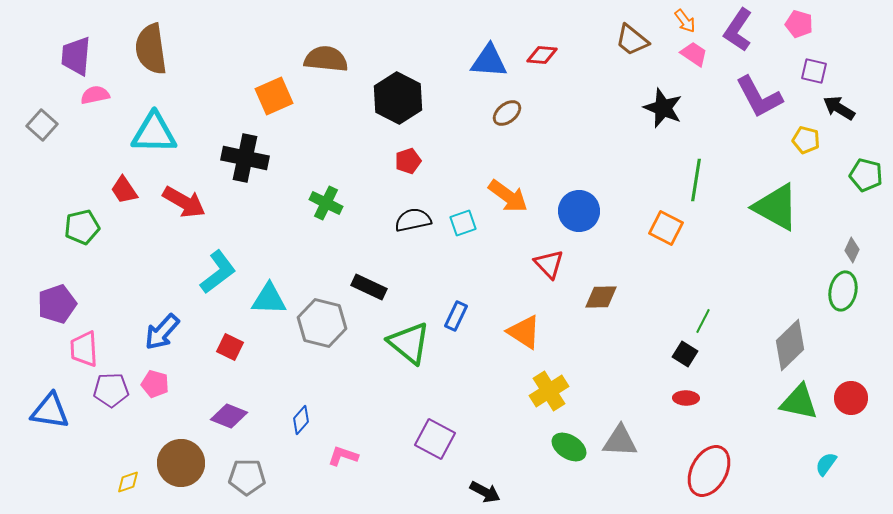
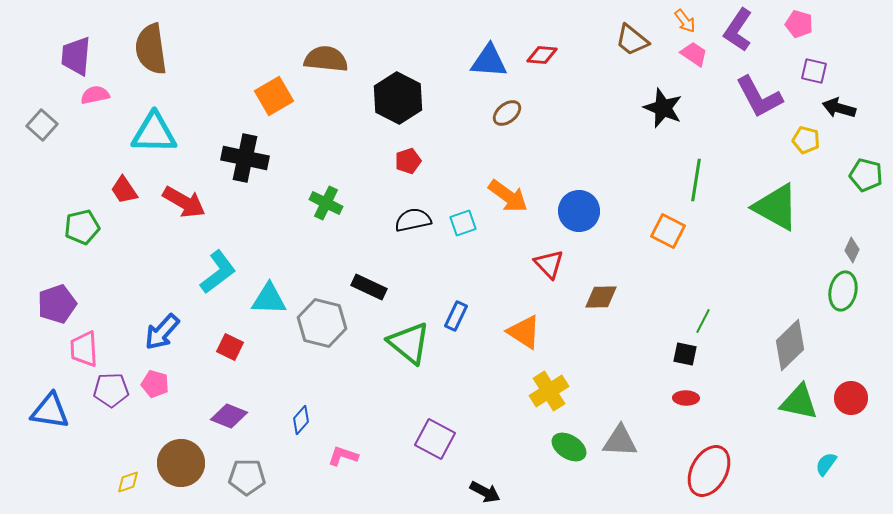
orange square at (274, 96): rotated 6 degrees counterclockwise
black arrow at (839, 108): rotated 16 degrees counterclockwise
orange square at (666, 228): moved 2 px right, 3 px down
black square at (685, 354): rotated 20 degrees counterclockwise
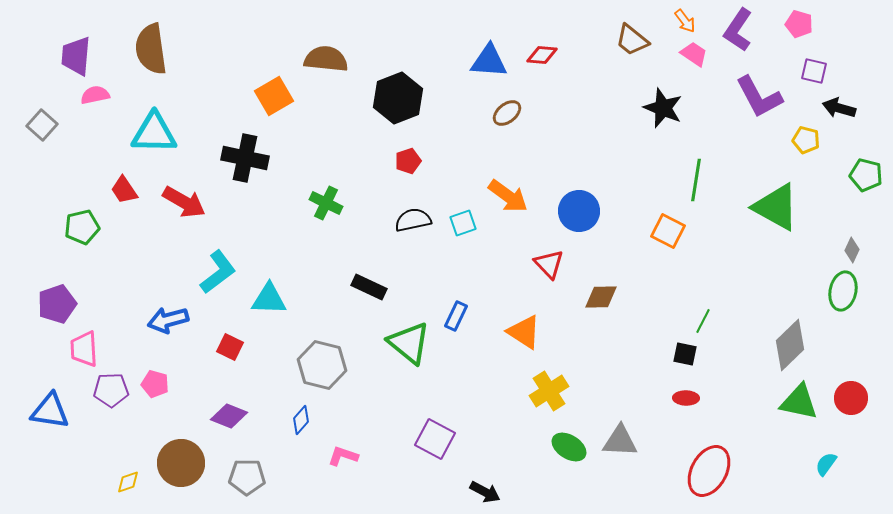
black hexagon at (398, 98): rotated 12 degrees clockwise
gray hexagon at (322, 323): moved 42 px down
blue arrow at (162, 332): moved 6 px right, 12 px up; rotated 33 degrees clockwise
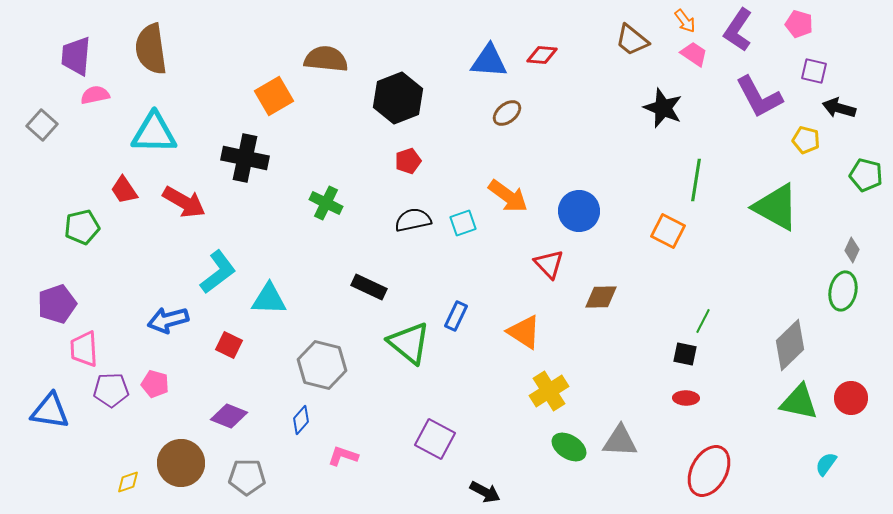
red square at (230, 347): moved 1 px left, 2 px up
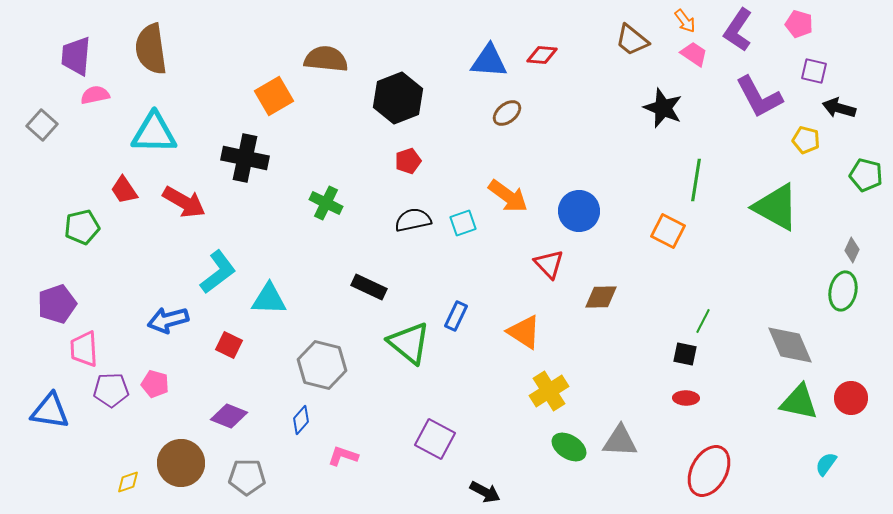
gray diamond at (790, 345): rotated 69 degrees counterclockwise
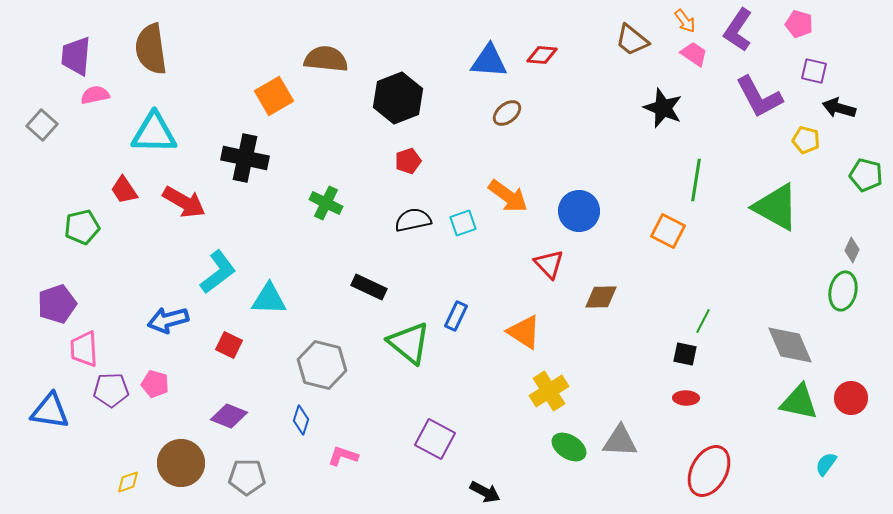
blue diamond at (301, 420): rotated 24 degrees counterclockwise
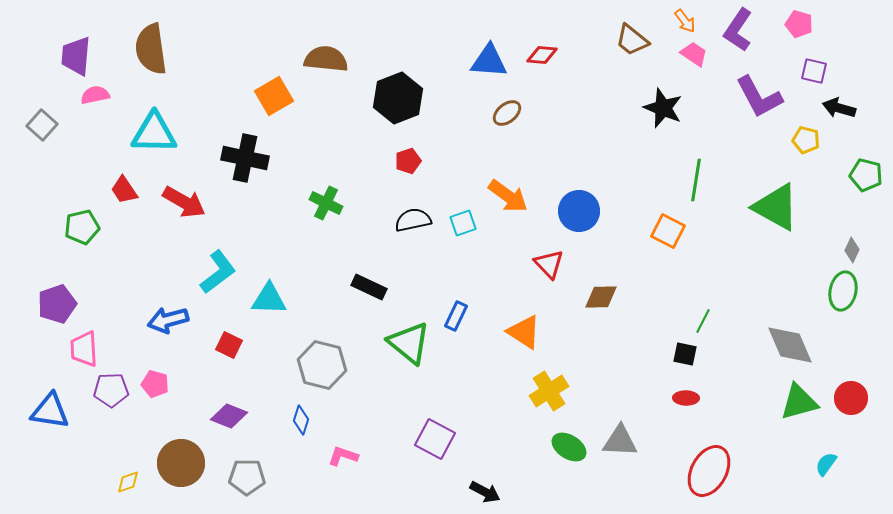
green triangle at (799, 402): rotated 27 degrees counterclockwise
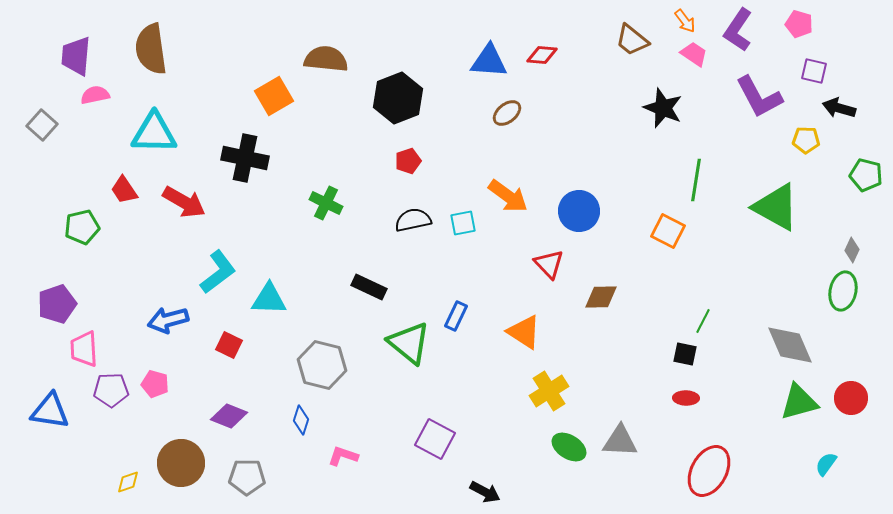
yellow pentagon at (806, 140): rotated 12 degrees counterclockwise
cyan square at (463, 223): rotated 8 degrees clockwise
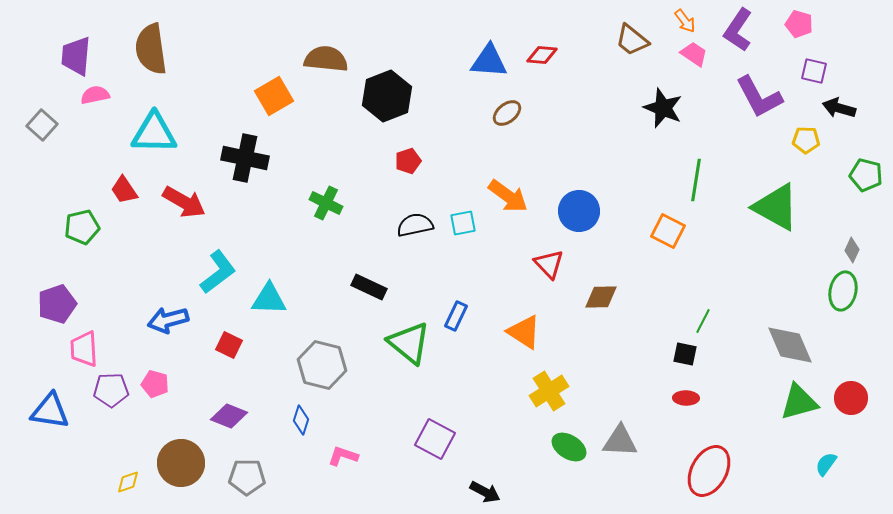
black hexagon at (398, 98): moved 11 px left, 2 px up
black semicircle at (413, 220): moved 2 px right, 5 px down
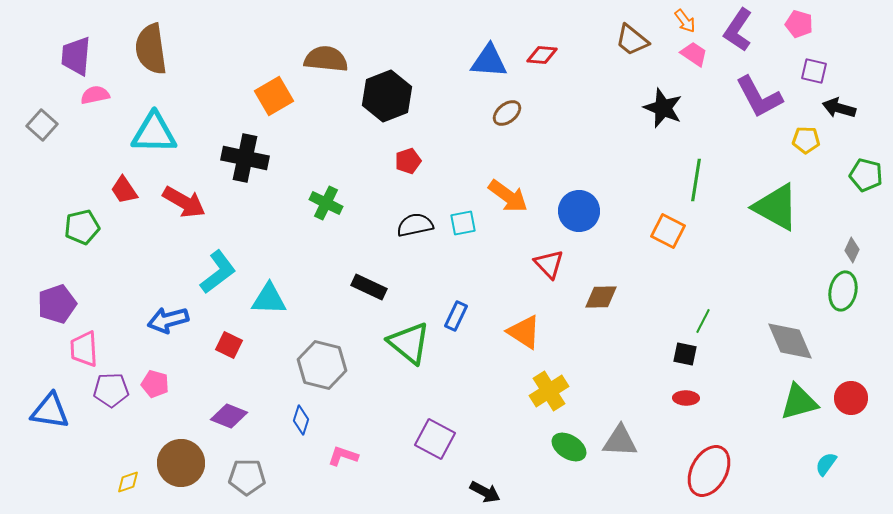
gray diamond at (790, 345): moved 4 px up
